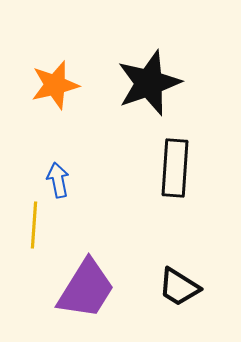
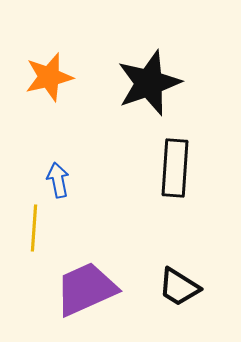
orange star: moved 6 px left, 8 px up
yellow line: moved 3 px down
purple trapezoid: rotated 146 degrees counterclockwise
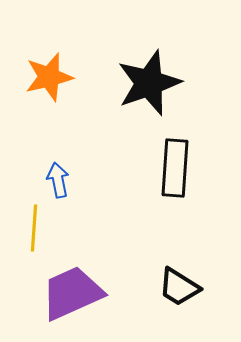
purple trapezoid: moved 14 px left, 4 px down
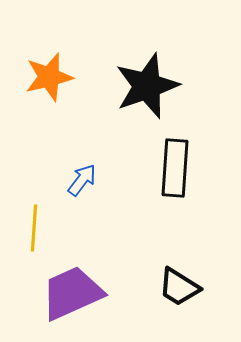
black star: moved 2 px left, 3 px down
blue arrow: moved 24 px right; rotated 48 degrees clockwise
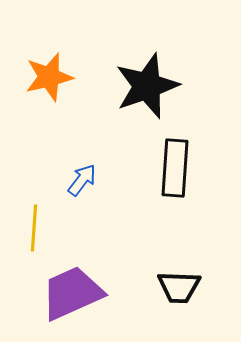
black trapezoid: rotated 30 degrees counterclockwise
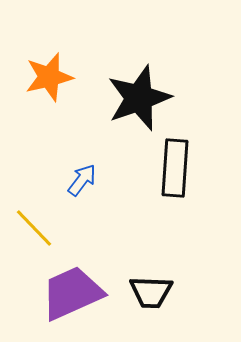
black star: moved 8 px left, 12 px down
yellow line: rotated 48 degrees counterclockwise
black trapezoid: moved 28 px left, 5 px down
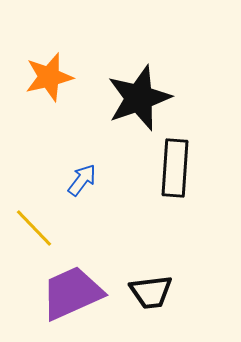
black trapezoid: rotated 9 degrees counterclockwise
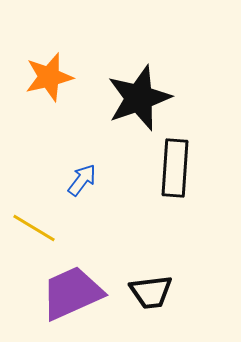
yellow line: rotated 15 degrees counterclockwise
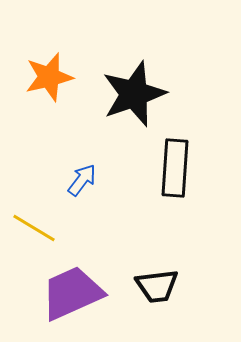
black star: moved 5 px left, 4 px up
black trapezoid: moved 6 px right, 6 px up
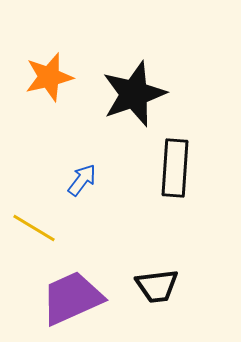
purple trapezoid: moved 5 px down
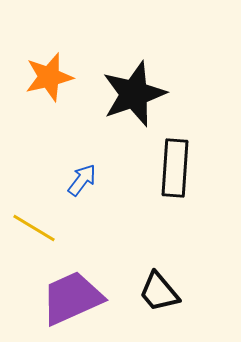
black trapezoid: moved 2 px right, 6 px down; rotated 57 degrees clockwise
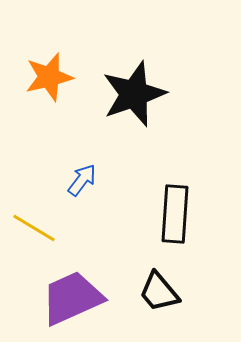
black rectangle: moved 46 px down
